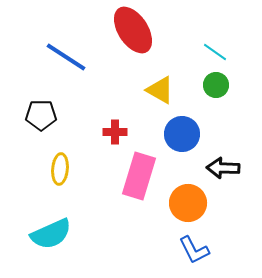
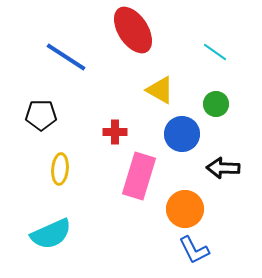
green circle: moved 19 px down
orange circle: moved 3 px left, 6 px down
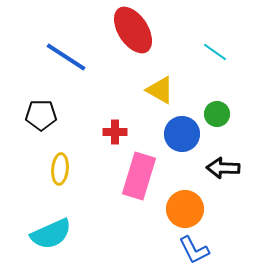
green circle: moved 1 px right, 10 px down
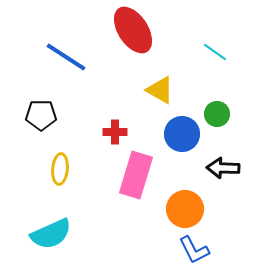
pink rectangle: moved 3 px left, 1 px up
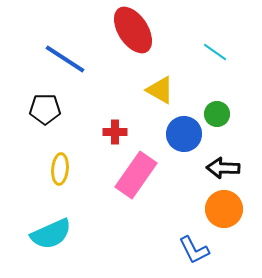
blue line: moved 1 px left, 2 px down
black pentagon: moved 4 px right, 6 px up
blue circle: moved 2 px right
pink rectangle: rotated 18 degrees clockwise
orange circle: moved 39 px right
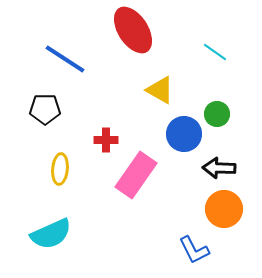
red cross: moved 9 px left, 8 px down
black arrow: moved 4 px left
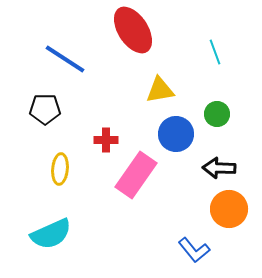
cyan line: rotated 35 degrees clockwise
yellow triangle: rotated 40 degrees counterclockwise
blue circle: moved 8 px left
orange circle: moved 5 px right
blue L-shape: rotated 12 degrees counterclockwise
